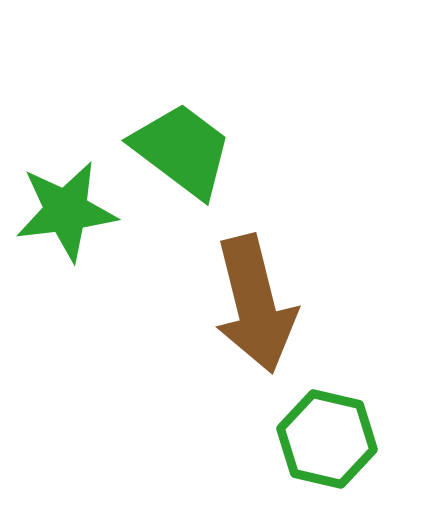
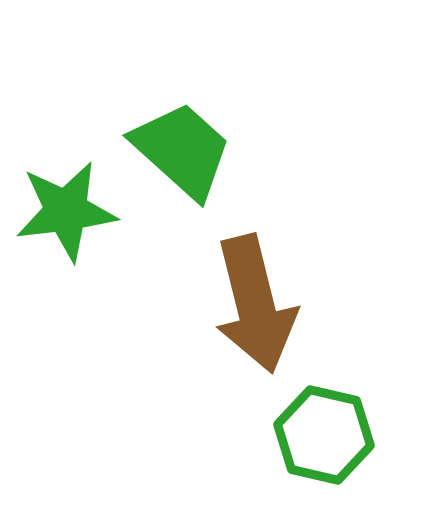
green trapezoid: rotated 5 degrees clockwise
green hexagon: moved 3 px left, 4 px up
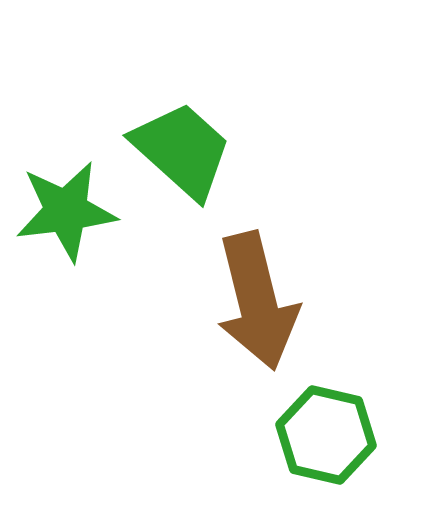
brown arrow: moved 2 px right, 3 px up
green hexagon: moved 2 px right
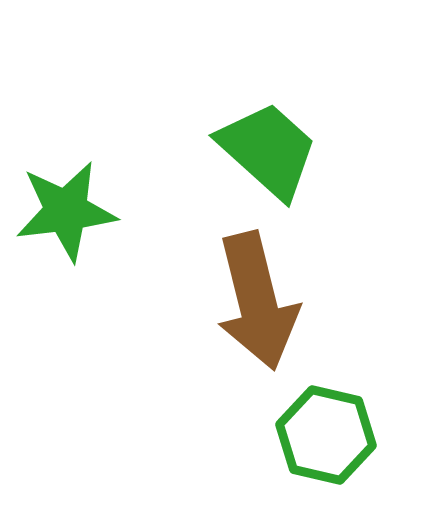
green trapezoid: moved 86 px right
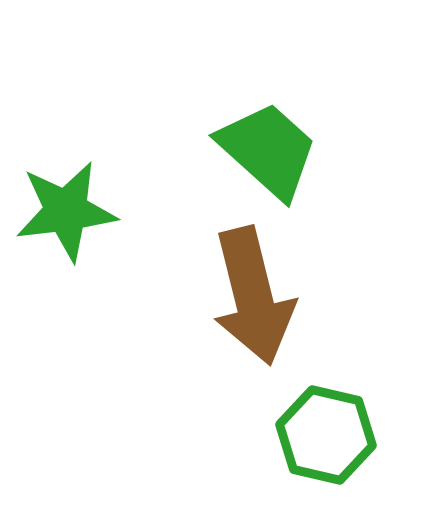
brown arrow: moved 4 px left, 5 px up
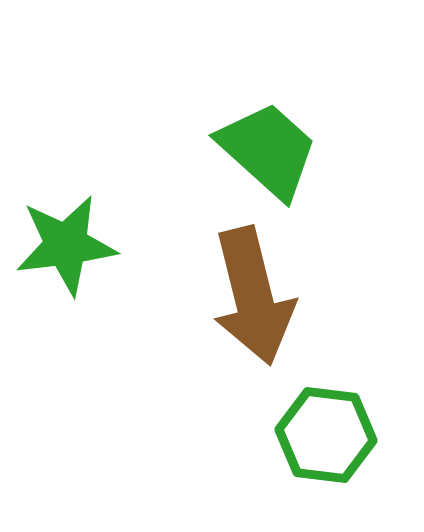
green star: moved 34 px down
green hexagon: rotated 6 degrees counterclockwise
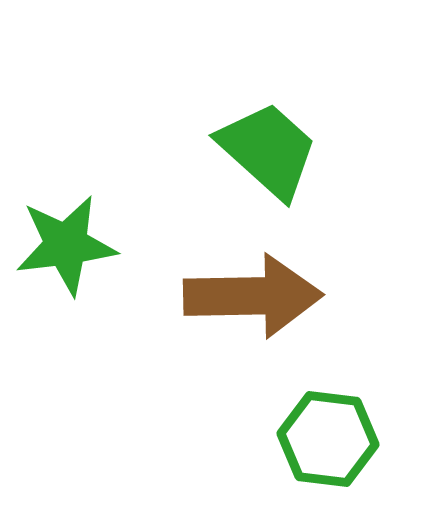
brown arrow: rotated 77 degrees counterclockwise
green hexagon: moved 2 px right, 4 px down
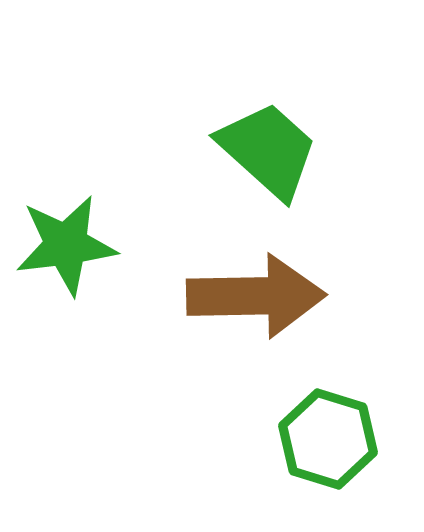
brown arrow: moved 3 px right
green hexagon: rotated 10 degrees clockwise
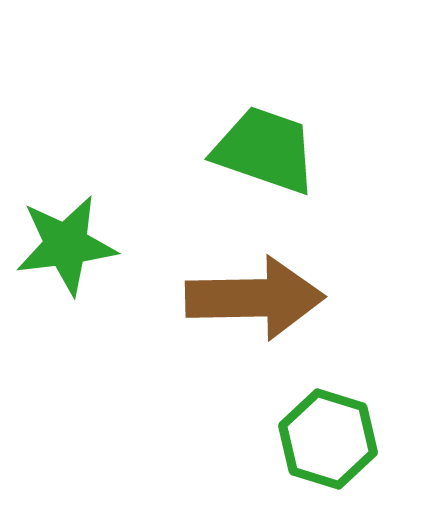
green trapezoid: moved 3 px left; rotated 23 degrees counterclockwise
brown arrow: moved 1 px left, 2 px down
